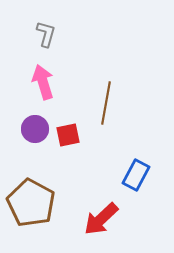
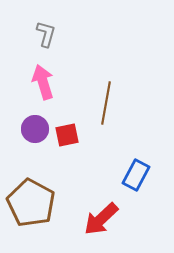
red square: moved 1 px left
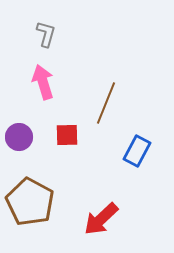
brown line: rotated 12 degrees clockwise
purple circle: moved 16 px left, 8 px down
red square: rotated 10 degrees clockwise
blue rectangle: moved 1 px right, 24 px up
brown pentagon: moved 1 px left, 1 px up
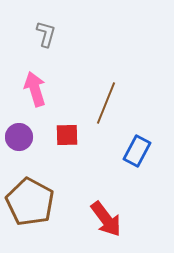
pink arrow: moved 8 px left, 7 px down
red arrow: moved 5 px right; rotated 84 degrees counterclockwise
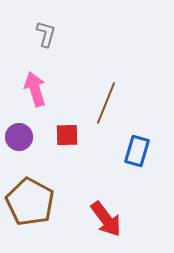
blue rectangle: rotated 12 degrees counterclockwise
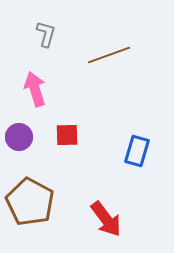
brown line: moved 3 px right, 48 px up; rotated 48 degrees clockwise
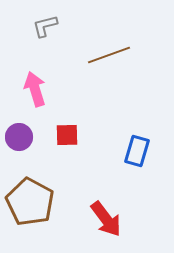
gray L-shape: moved 1 px left, 8 px up; rotated 120 degrees counterclockwise
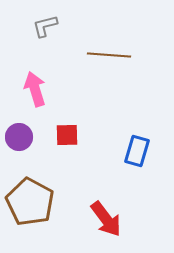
brown line: rotated 24 degrees clockwise
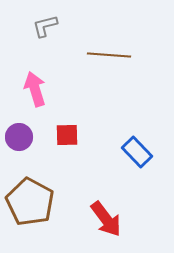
blue rectangle: moved 1 px down; rotated 60 degrees counterclockwise
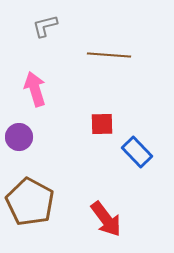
red square: moved 35 px right, 11 px up
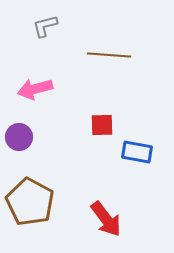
pink arrow: rotated 88 degrees counterclockwise
red square: moved 1 px down
blue rectangle: rotated 36 degrees counterclockwise
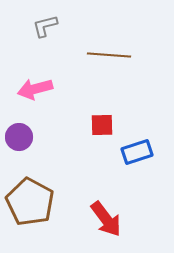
blue rectangle: rotated 28 degrees counterclockwise
